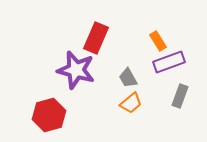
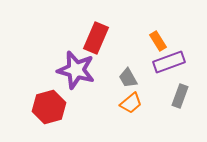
red hexagon: moved 8 px up
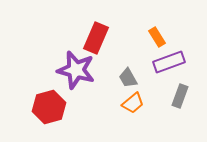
orange rectangle: moved 1 px left, 4 px up
orange trapezoid: moved 2 px right
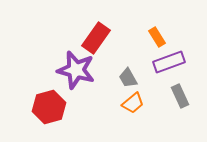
red rectangle: rotated 12 degrees clockwise
gray rectangle: rotated 45 degrees counterclockwise
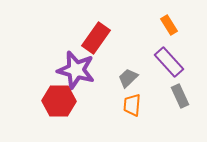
orange rectangle: moved 12 px right, 12 px up
purple rectangle: rotated 68 degrees clockwise
gray trapezoid: rotated 75 degrees clockwise
orange trapezoid: moved 1 px left, 2 px down; rotated 135 degrees clockwise
red hexagon: moved 10 px right, 6 px up; rotated 16 degrees clockwise
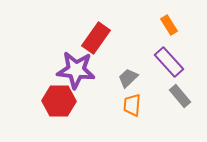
purple star: rotated 9 degrees counterclockwise
gray rectangle: rotated 15 degrees counterclockwise
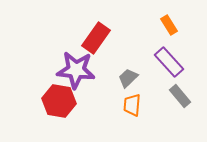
red hexagon: rotated 8 degrees clockwise
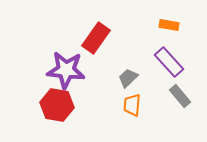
orange rectangle: rotated 48 degrees counterclockwise
purple star: moved 10 px left
red hexagon: moved 2 px left, 4 px down
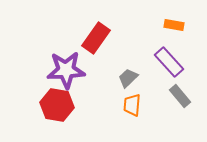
orange rectangle: moved 5 px right
purple star: rotated 9 degrees counterclockwise
